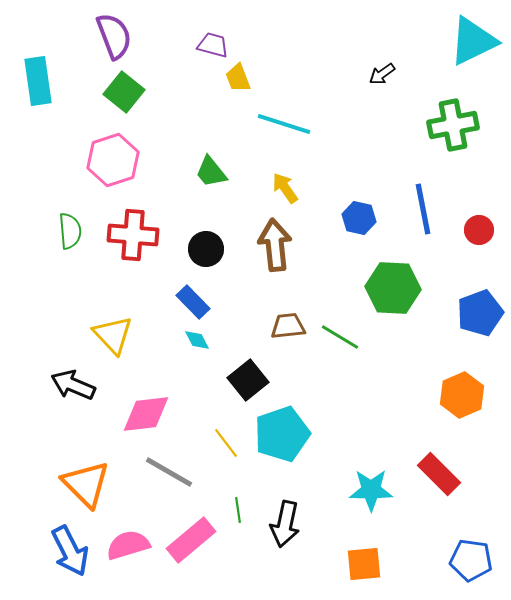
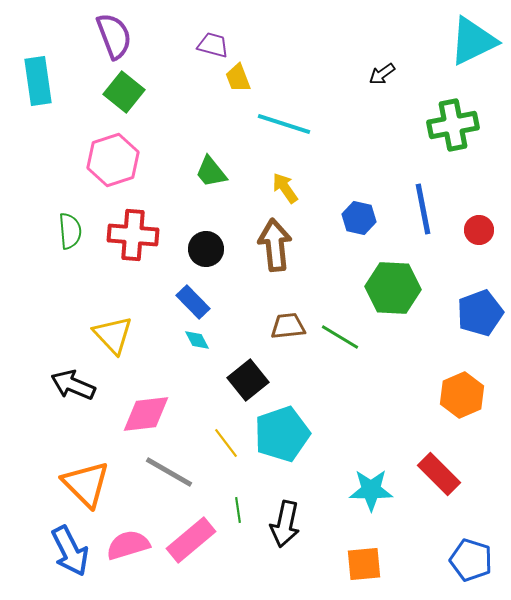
blue pentagon at (471, 560): rotated 9 degrees clockwise
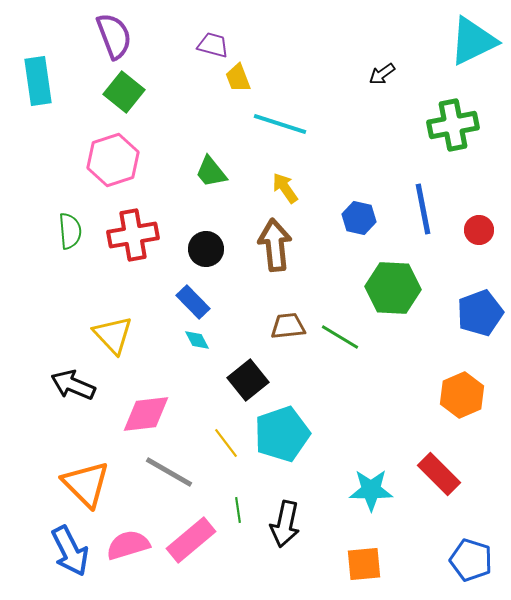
cyan line at (284, 124): moved 4 px left
red cross at (133, 235): rotated 15 degrees counterclockwise
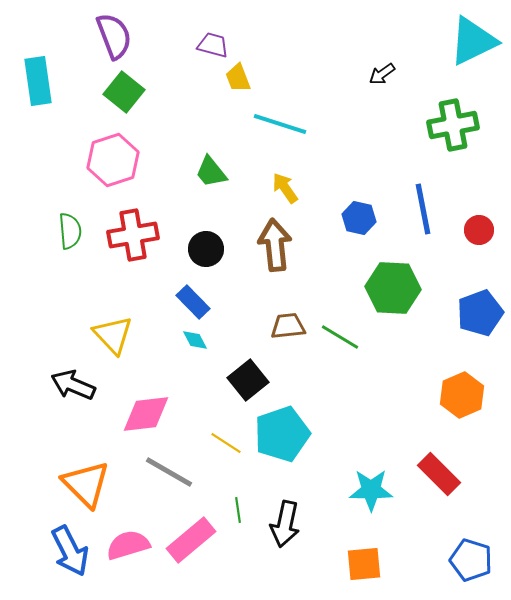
cyan diamond at (197, 340): moved 2 px left
yellow line at (226, 443): rotated 20 degrees counterclockwise
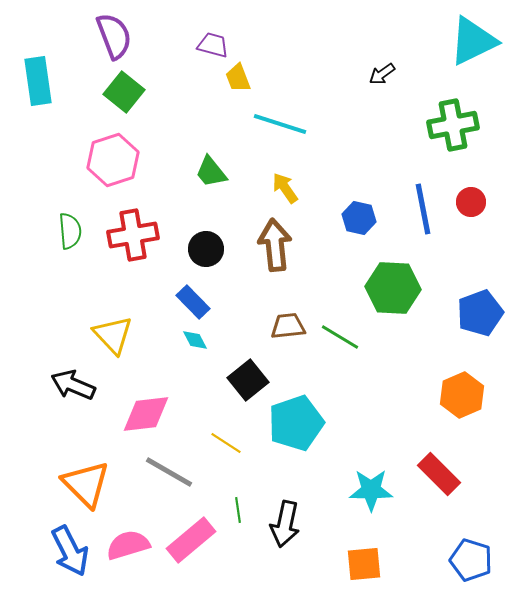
red circle at (479, 230): moved 8 px left, 28 px up
cyan pentagon at (282, 434): moved 14 px right, 11 px up
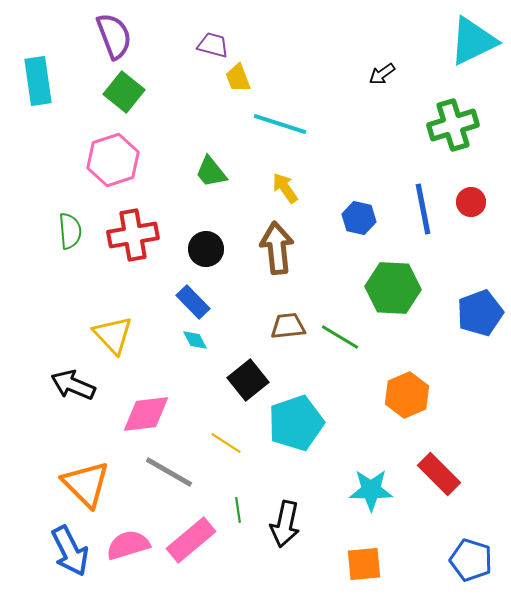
green cross at (453, 125): rotated 6 degrees counterclockwise
brown arrow at (275, 245): moved 2 px right, 3 px down
orange hexagon at (462, 395): moved 55 px left
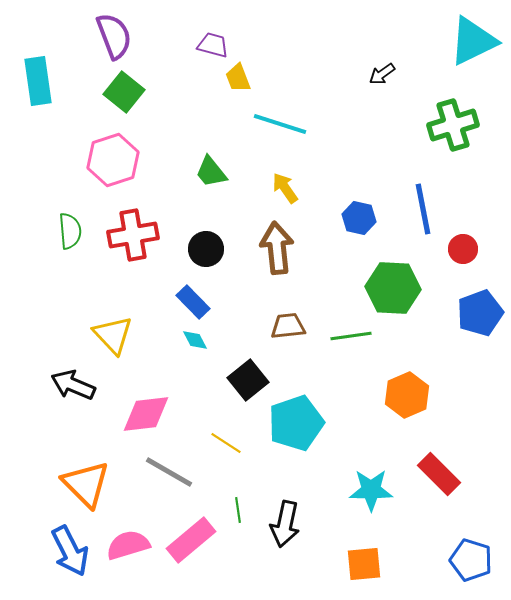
red circle at (471, 202): moved 8 px left, 47 px down
green line at (340, 337): moved 11 px right, 1 px up; rotated 39 degrees counterclockwise
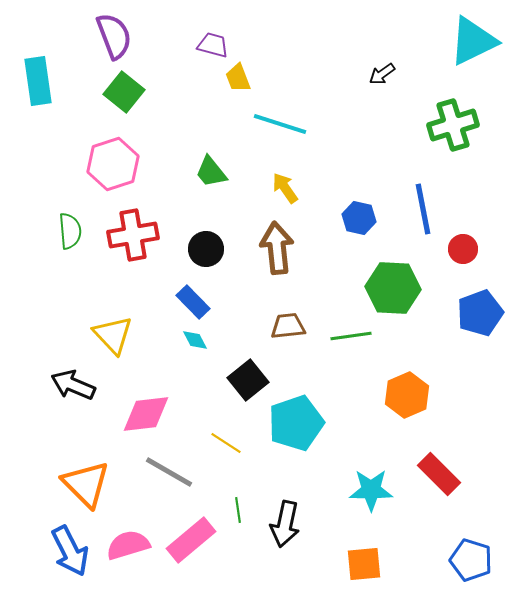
pink hexagon at (113, 160): moved 4 px down
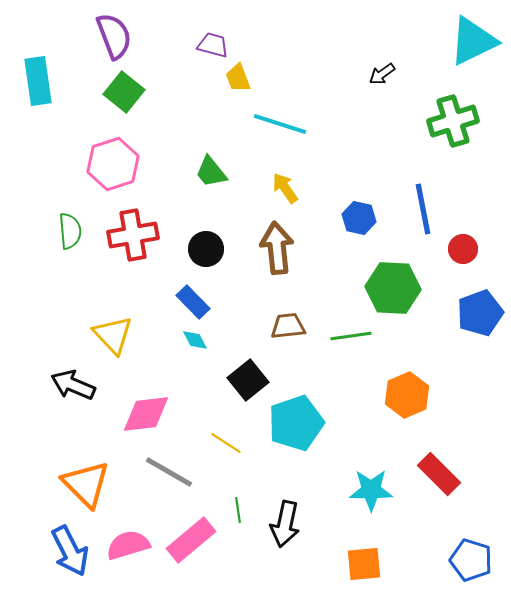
green cross at (453, 125): moved 4 px up
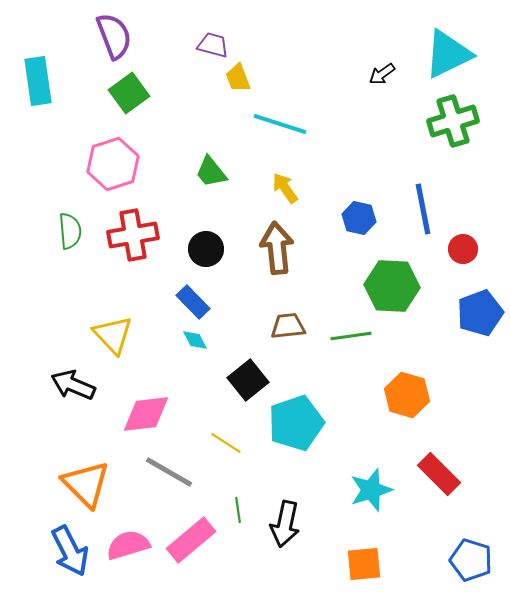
cyan triangle at (473, 41): moved 25 px left, 13 px down
green square at (124, 92): moved 5 px right, 1 px down; rotated 15 degrees clockwise
green hexagon at (393, 288): moved 1 px left, 2 px up
orange hexagon at (407, 395): rotated 21 degrees counterclockwise
cyan star at (371, 490): rotated 18 degrees counterclockwise
